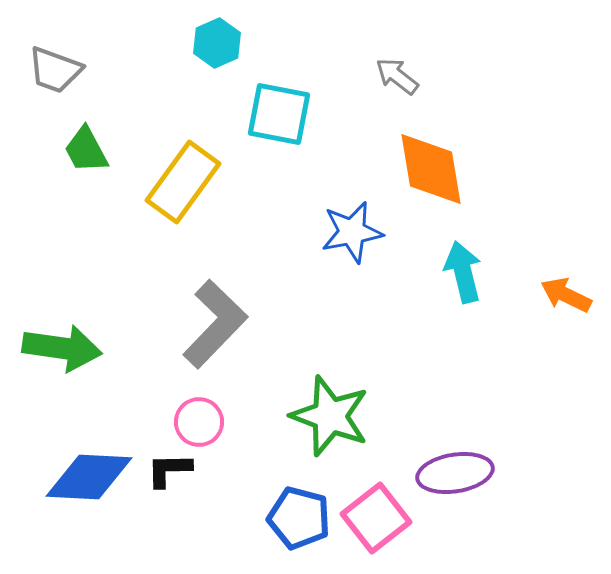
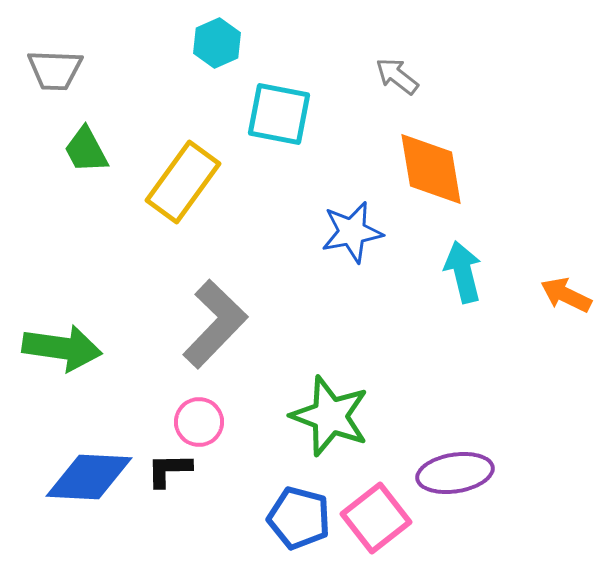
gray trapezoid: rotated 18 degrees counterclockwise
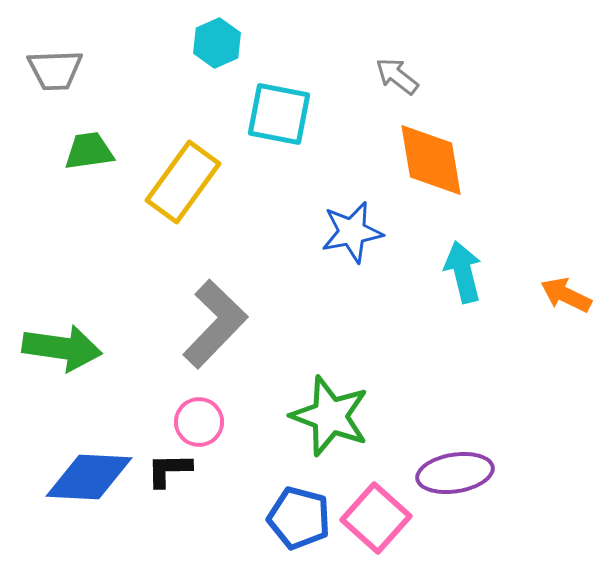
gray trapezoid: rotated 4 degrees counterclockwise
green trapezoid: moved 3 px right, 1 px down; rotated 110 degrees clockwise
orange diamond: moved 9 px up
pink square: rotated 10 degrees counterclockwise
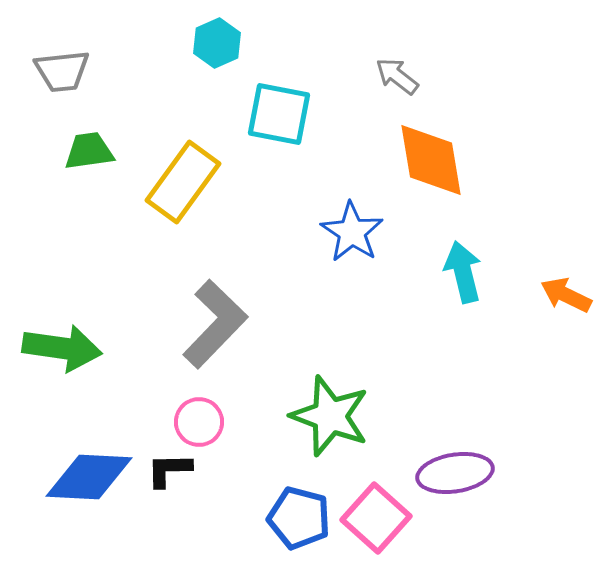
gray trapezoid: moved 7 px right, 1 px down; rotated 4 degrees counterclockwise
blue star: rotated 28 degrees counterclockwise
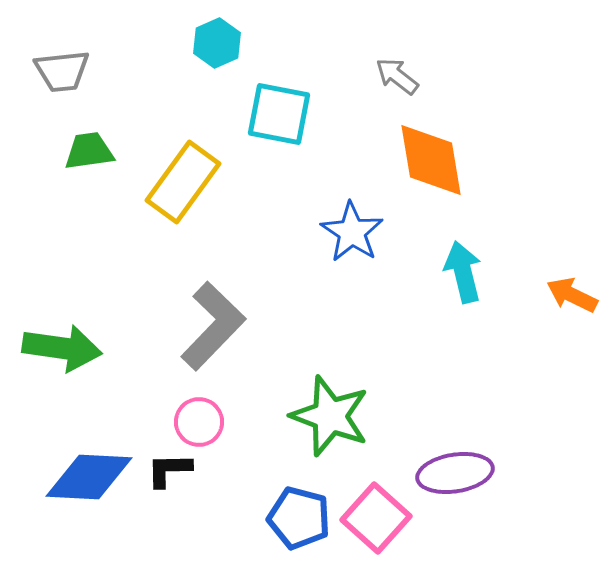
orange arrow: moved 6 px right
gray L-shape: moved 2 px left, 2 px down
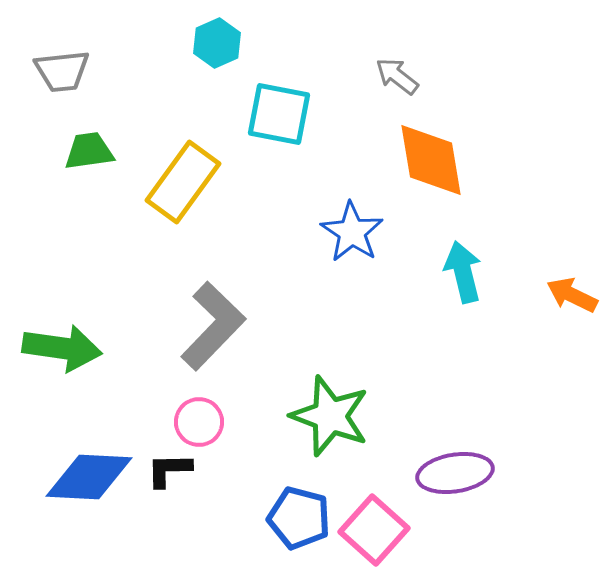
pink square: moved 2 px left, 12 px down
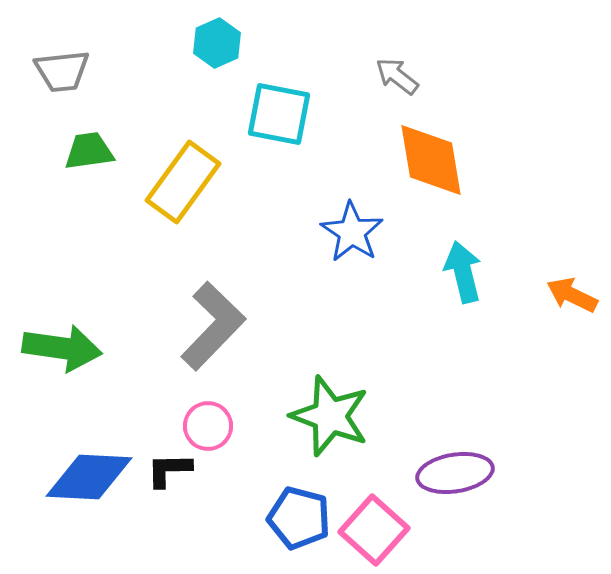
pink circle: moved 9 px right, 4 px down
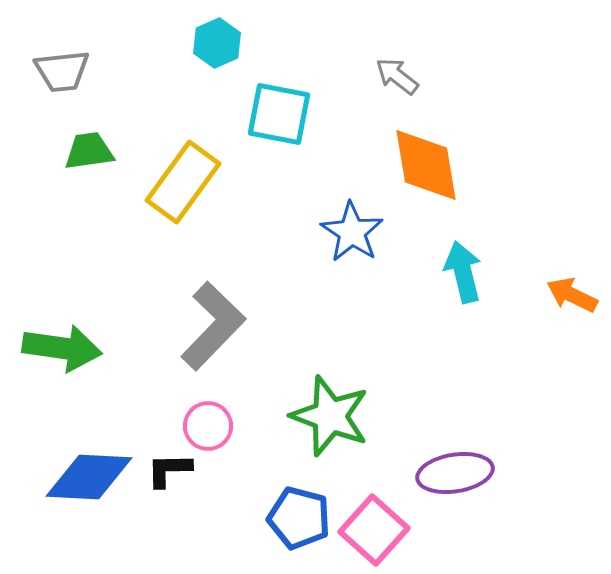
orange diamond: moved 5 px left, 5 px down
